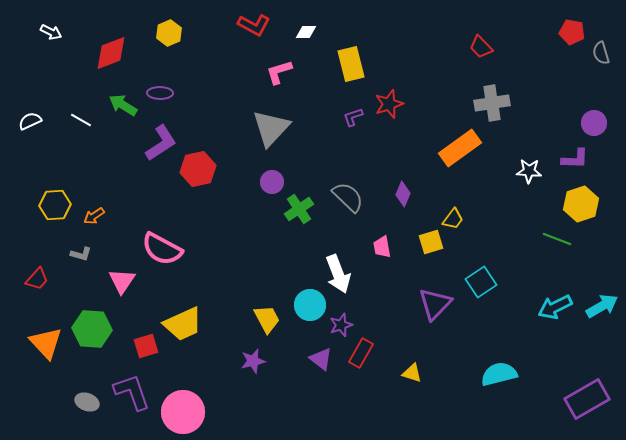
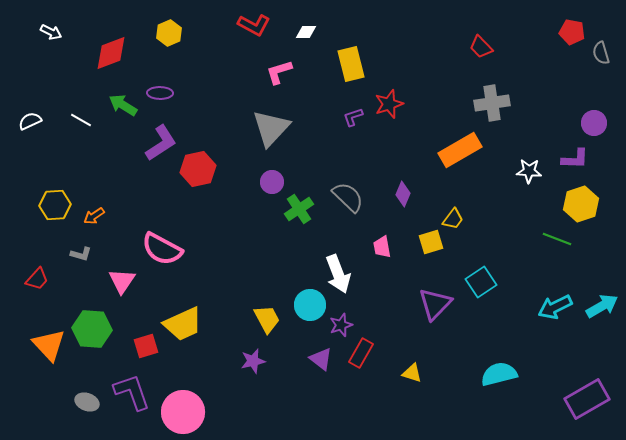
orange rectangle at (460, 148): moved 2 px down; rotated 6 degrees clockwise
orange triangle at (46, 343): moved 3 px right, 2 px down
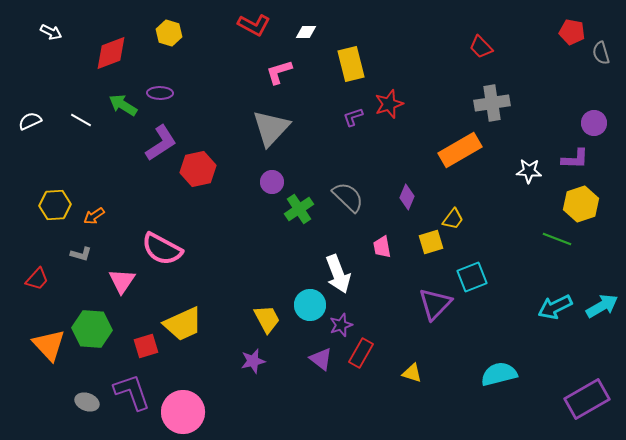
yellow hexagon at (169, 33): rotated 20 degrees counterclockwise
purple diamond at (403, 194): moved 4 px right, 3 px down
cyan square at (481, 282): moved 9 px left, 5 px up; rotated 12 degrees clockwise
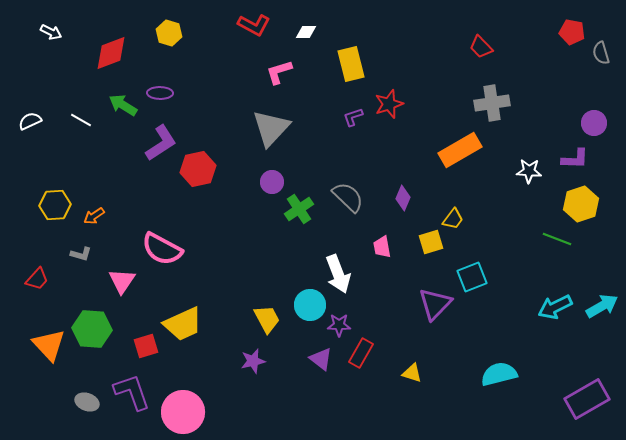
purple diamond at (407, 197): moved 4 px left, 1 px down
purple star at (341, 325): moved 2 px left; rotated 20 degrees clockwise
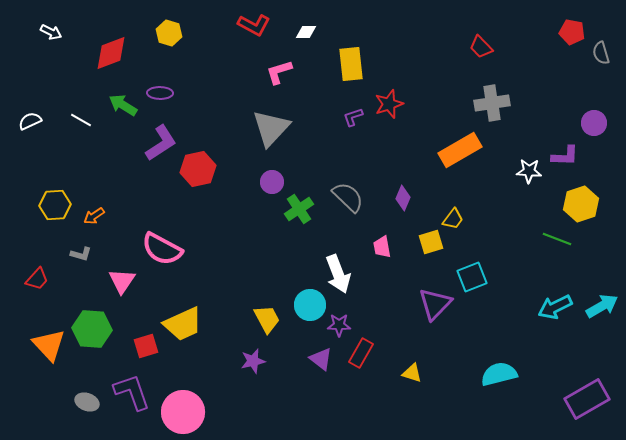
yellow rectangle at (351, 64): rotated 8 degrees clockwise
purple L-shape at (575, 159): moved 10 px left, 3 px up
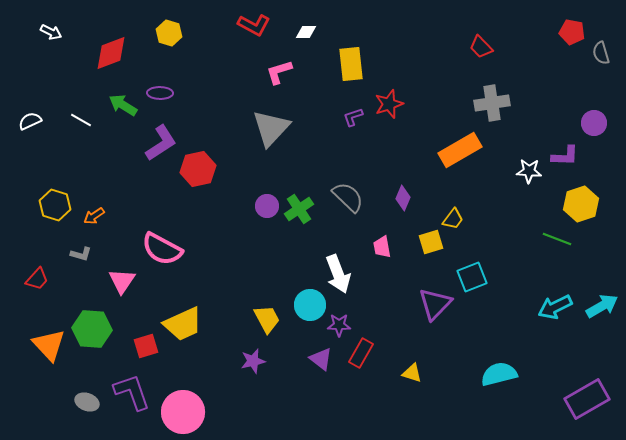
purple circle at (272, 182): moved 5 px left, 24 px down
yellow hexagon at (55, 205): rotated 20 degrees clockwise
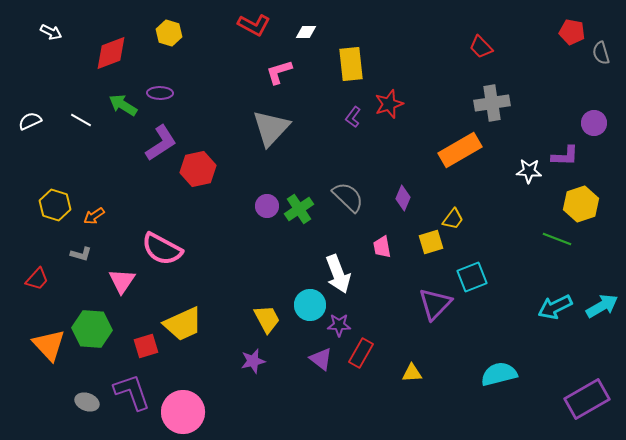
purple L-shape at (353, 117): rotated 35 degrees counterclockwise
yellow triangle at (412, 373): rotated 20 degrees counterclockwise
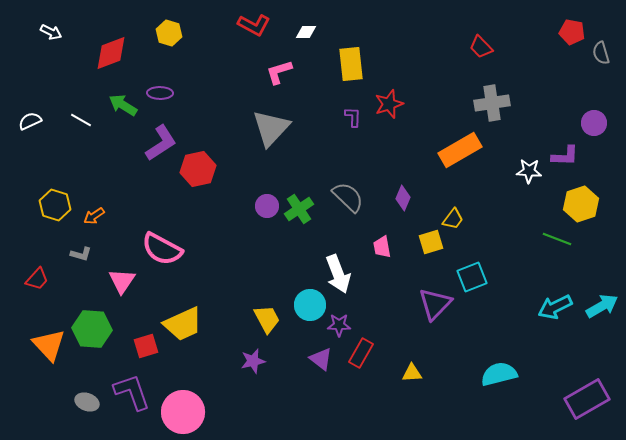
purple L-shape at (353, 117): rotated 145 degrees clockwise
